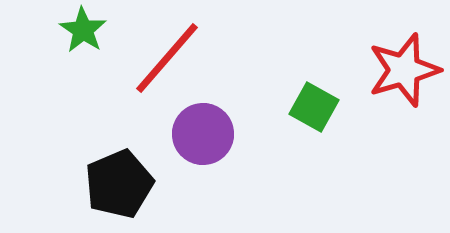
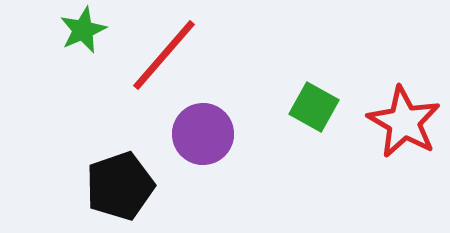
green star: rotated 15 degrees clockwise
red line: moved 3 px left, 3 px up
red star: moved 52 px down; rotated 26 degrees counterclockwise
black pentagon: moved 1 px right, 2 px down; rotated 4 degrees clockwise
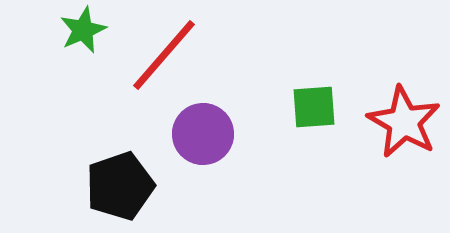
green square: rotated 33 degrees counterclockwise
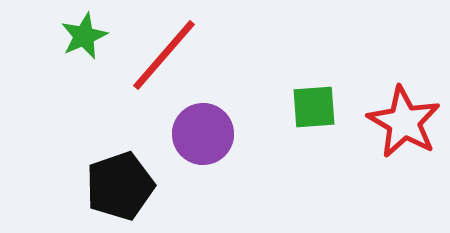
green star: moved 1 px right, 6 px down
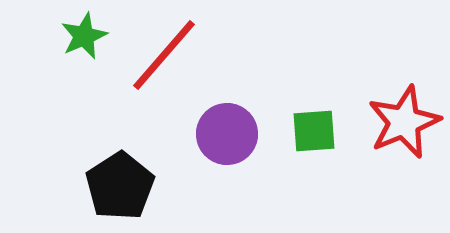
green square: moved 24 px down
red star: rotated 20 degrees clockwise
purple circle: moved 24 px right
black pentagon: rotated 14 degrees counterclockwise
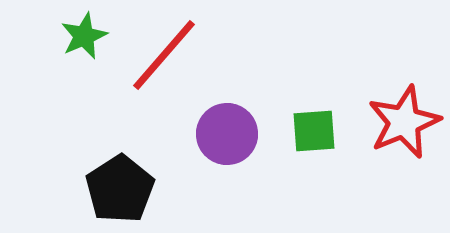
black pentagon: moved 3 px down
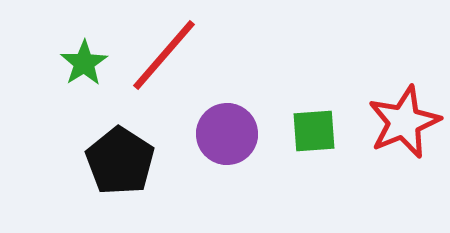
green star: moved 27 px down; rotated 9 degrees counterclockwise
black pentagon: moved 28 px up; rotated 6 degrees counterclockwise
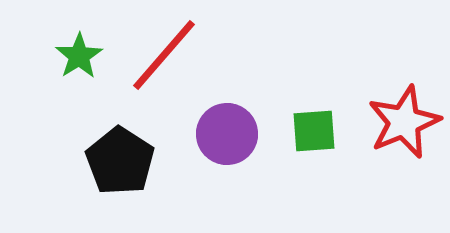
green star: moved 5 px left, 7 px up
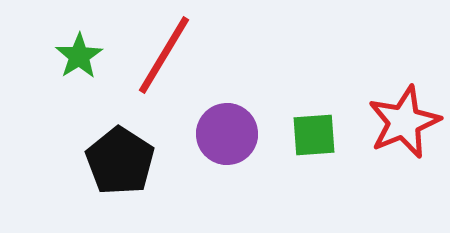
red line: rotated 10 degrees counterclockwise
green square: moved 4 px down
